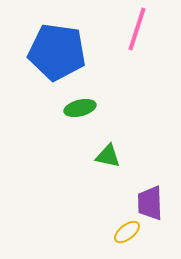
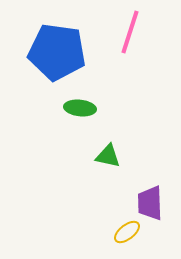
pink line: moved 7 px left, 3 px down
green ellipse: rotated 20 degrees clockwise
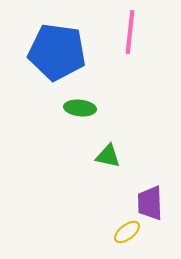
pink line: rotated 12 degrees counterclockwise
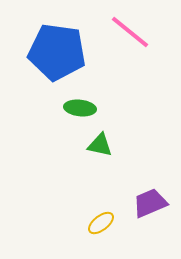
pink line: rotated 57 degrees counterclockwise
green triangle: moved 8 px left, 11 px up
purple trapezoid: rotated 69 degrees clockwise
yellow ellipse: moved 26 px left, 9 px up
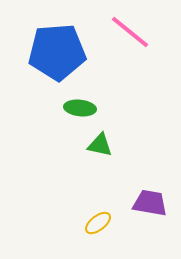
blue pentagon: rotated 12 degrees counterclockwise
purple trapezoid: rotated 33 degrees clockwise
yellow ellipse: moved 3 px left
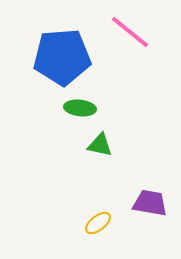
blue pentagon: moved 5 px right, 5 px down
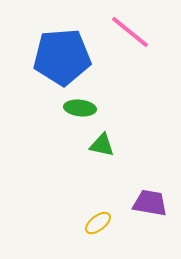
green triangle: moved 2 px right
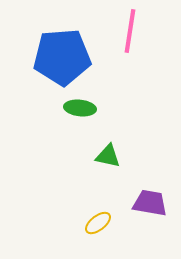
pink line: moved 1 px up; rotated 60 degrees clockwise
green triangle: moved 6 px right, 11 px down
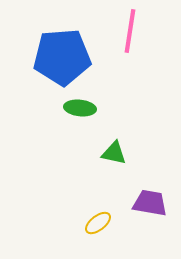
green triangle: moved 6 px right, 3 px up
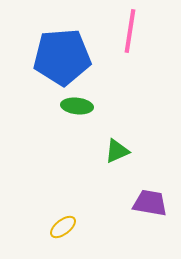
green ellipse: moved 3 px left, 2 px up
green triangle: moved 3 px right, 2 px up; rotated 36 degrees counterclockwise
yellow ellipse: moved 35 px left, 4 px down
